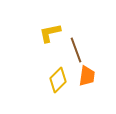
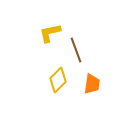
orange trapezoid: moved 5 px right, 8 px down
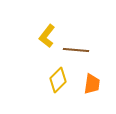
yellow L-shape: moved 3 px left, 3 px down; rotated 40 degrees counterclockwise
brown line: rotated 65 degrees counterclockwise
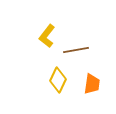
brown line: rotated 15 degrees counterclockwise
yellow diamond: rotated 20 degrees counterclockwise
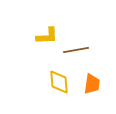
yellow L-shape: rotated 130 degrees counterclockwise
yellow diamond: moved 1 px right, 2 px down; rotated 30 degrees counterclockwise
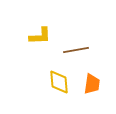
yellow L-shape: moved 7 px left
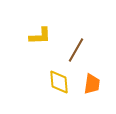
brown line: rotated 50 degrees counterclockwise
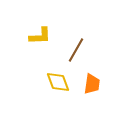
yellow diamond: moved 1 px left; rotated 15 degrees counterclockwise
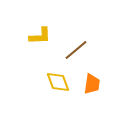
brown line: rotated 20 degrees clockwise
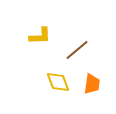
brown line: moved 1 px right
